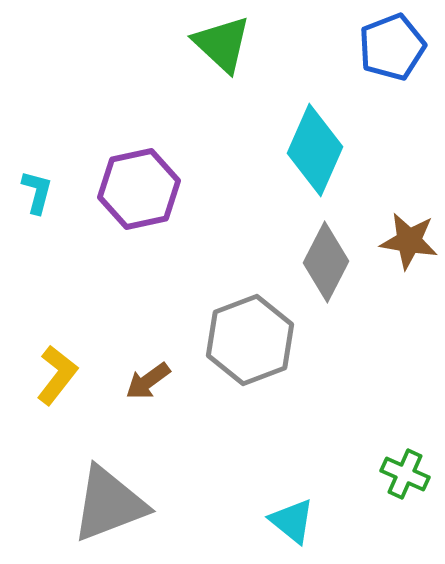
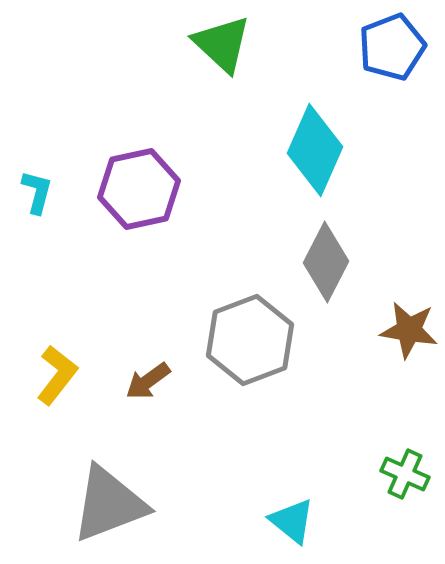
brown star: moved 89 px down
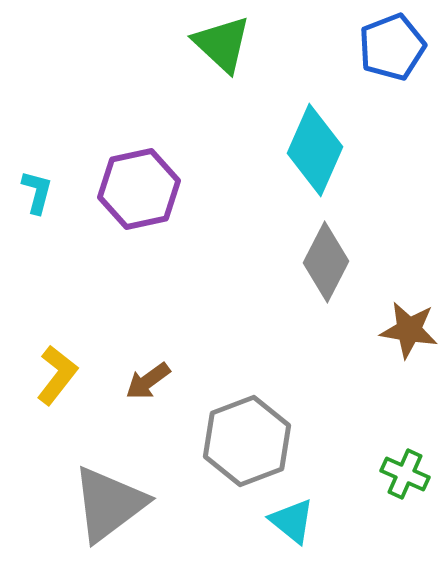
gray hexagon: moved 3 px left, 101 px down
gray triangle: rotated 16 degrees counterclockwise
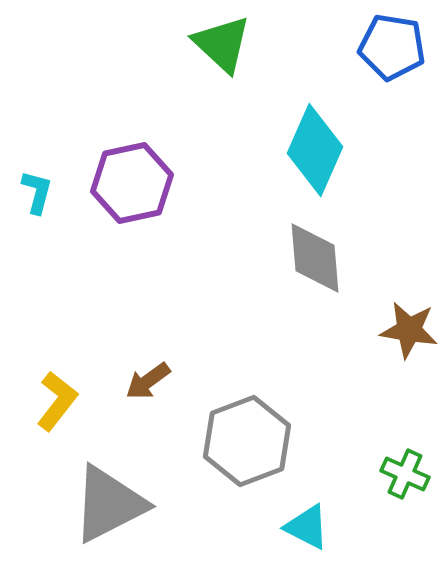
blue pentagon: rotated 30 degrees clockwise
purple hexagon: moved 7 px left, 6 px up
gray diamond: moved 11 px left, 4 px up; rotated 32 degrees counterclockwise
yellow L-shape: moved 26 px down
gray triangle: rotated 10 degrees clockwise
cyan triangle: moved 15 px right, 6 px down; rotated 12 degrees counterclockwise
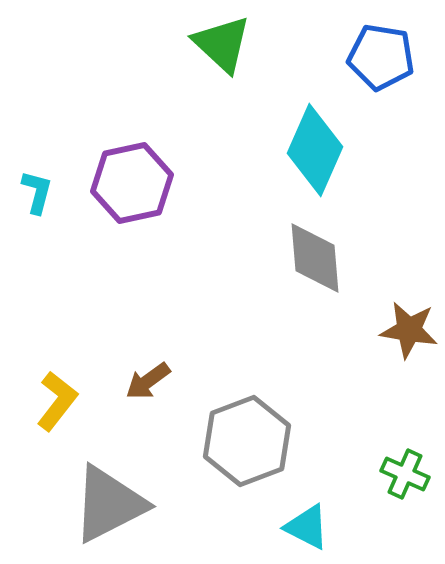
blue pentagon: moved 11 px left, 10 px down
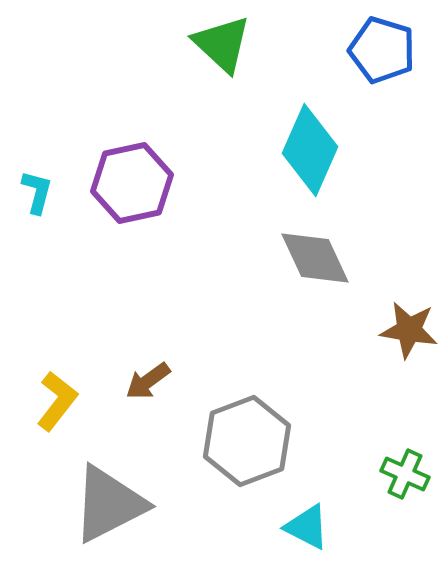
blue pentagon: moved 1 px right, 7 px up; rotated 8 degrees clockwise
cyan diamond: moved 5 px left
gray diamond: rotated 20 degrees counterclockwise
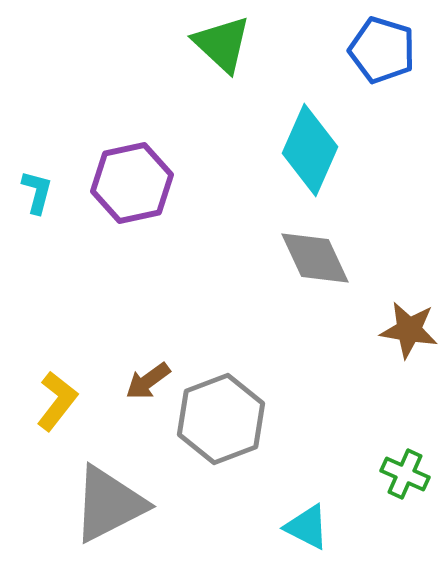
gray hexagon: moved 26 px left, 22 px up
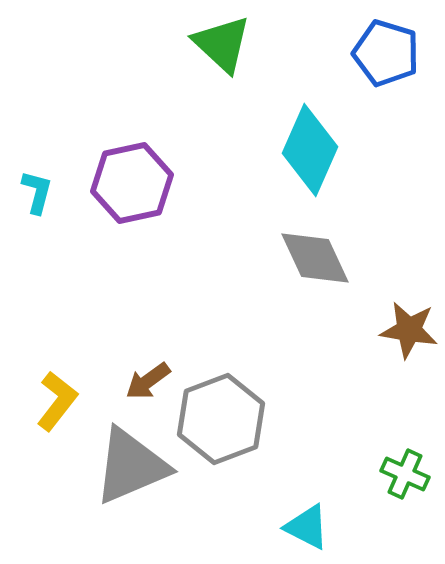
blue pentagon: moved 4 px right, 3 px down
gray triangle: moved 22 px right, 38 px up; rotated 4 degrees clockwise
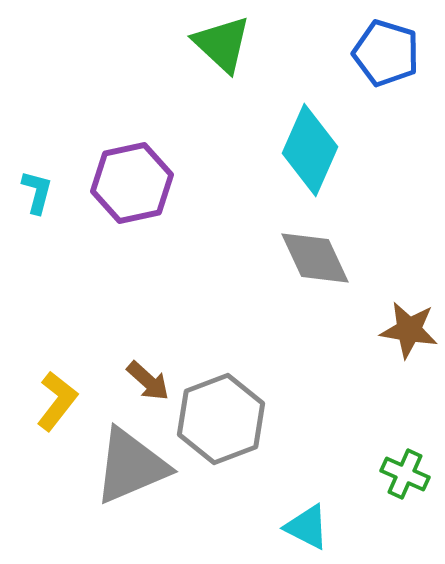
brown arrow: rotated 102 degrees counterclockwise
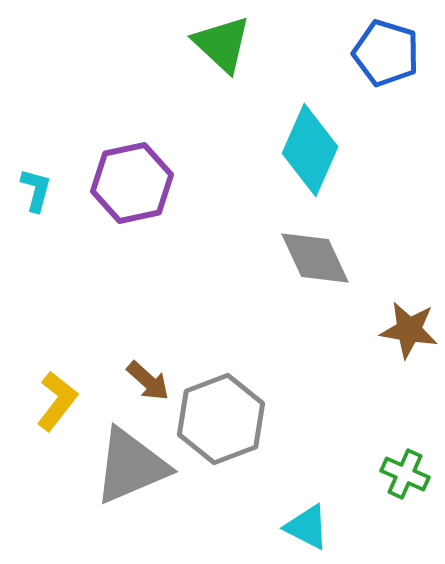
cyan L-shape: moved 1 px left, 2 px up
